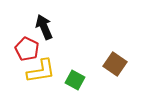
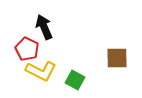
brown square: moved 2 px right, 6 px up; rotated 35 degrees counterclockwise
yellow L-shape: rotated 36 degrees clockwise
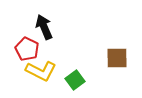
green square: rotated 24 degrees clockwise
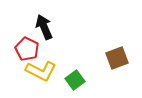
brown square: rotated 20 degrees counterclockwise
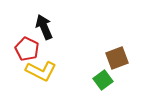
green square: moved 28 px right
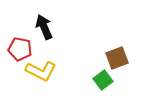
red pentagon: moved 7 px left; rotated 15 degrees counterclockwise
